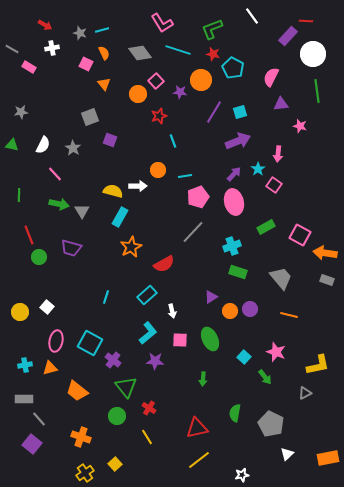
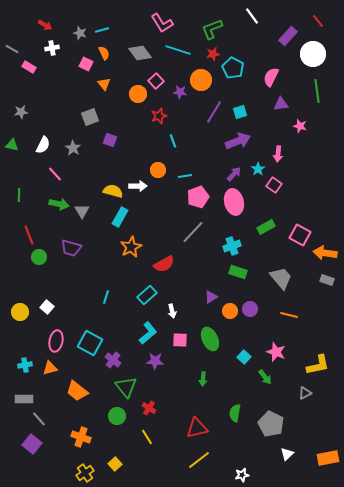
red line at (306, 21): moved 12 px right; rotated 48 degrees clockwise
red star at (213, 54): rotated 24 degrees counterclockwise
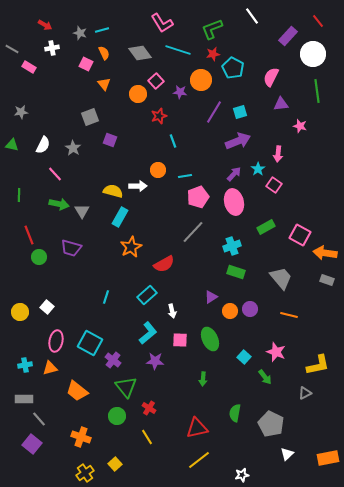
green rectangle at (238, 272): moved 2 px left
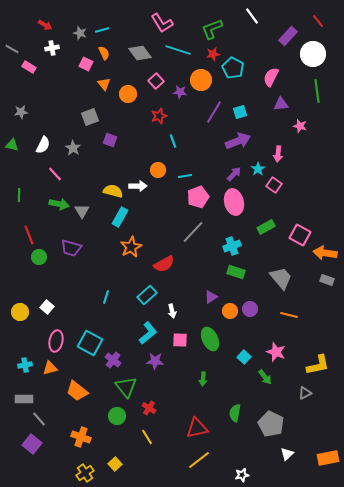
orange circle at (138, 94): moved 10 px left
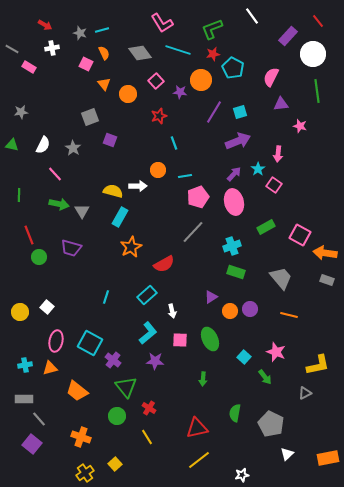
cyan line at (173, 141): moved 1 px right, 2 px down
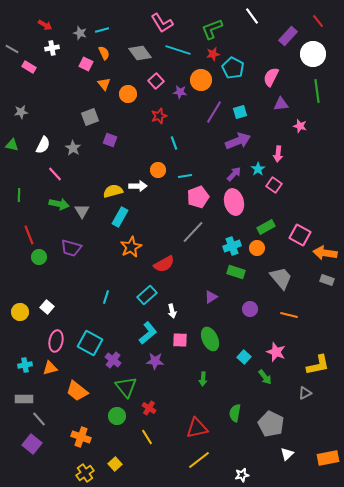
yellow semicircle at (113, 191): rotated 30 degrees counterclockwise
orange circle at (230, 311): moved 27 px right, 63 px up
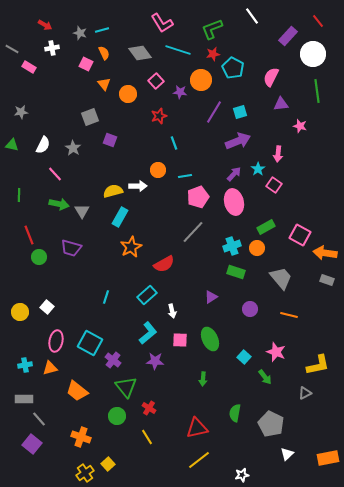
yellow square at (115, 464): moved 7 px left
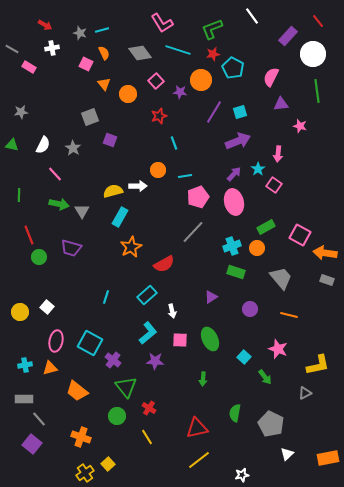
pink star at (276, 352): moved 2 px right, 3 px up
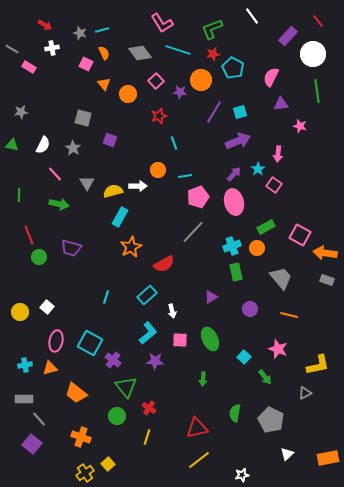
gray square at (90, 117): moved 7 px left, 1 px down; rotated 36 degrees clockwise
gray triangle at (82, 211): moved 5 px right, 28 px up
green rectangle at (236, 272): rotated 60 degrees clockwise
orange trapezoid at (77, 391): moved 1 px left, 2 px down
gray pentagon at (271, 424): moved 4 px up
yellow line at (147, 437): rotated 49 degrees clockwise
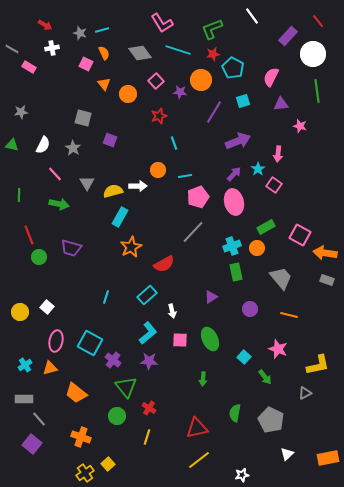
cyan square at (240, 112): moved 3 px right, 11 px up
purple star at (155, 361): moved 6 px left
cyan cross at (25, 365): rotated 24 degrees counterclockwise
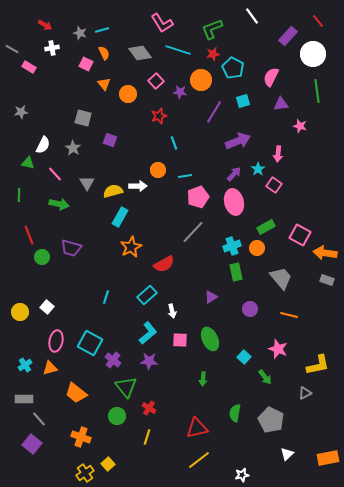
green triangle at (12, 145): moved 16 px right, 18 px down
green circle at (39, 257): moved 3 px right
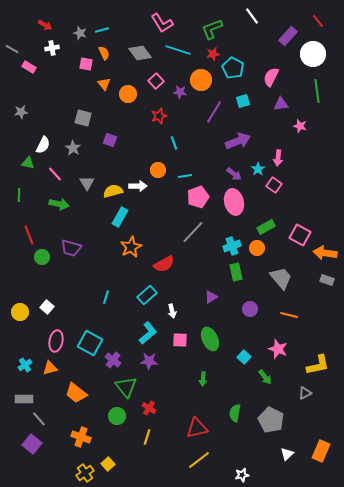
pink square at (86, 64): rotated 16 degrees counterclockwise
pink arrow at (278, 154): moved 4 px down
purple arrow at (234, 174): rotated 84 degrees clockwise
orange rectangle at (328, 458): moved 7 px left, 7 px up; rotated 55 degrees counterclockwise
